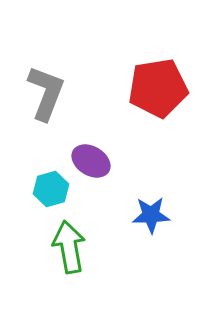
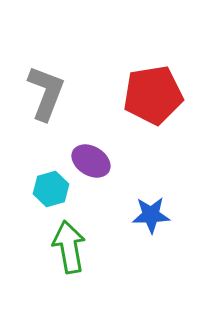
red pentagon: moved 5 px left, 7 px down
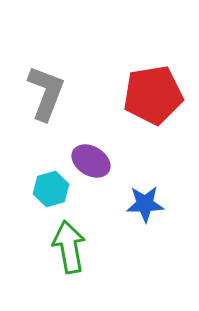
blue star: moved 6 px left, 11 px up
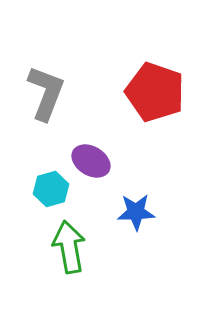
red pentagon: moved 2 px right, 3 px up; rotated 28 degrees clockwise
blue star: moved 9 px left, 8 px down
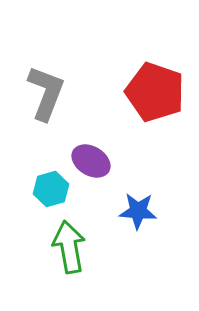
blue star: moved 2 px right, 1 px up; rotated 6 degrees clockwise
